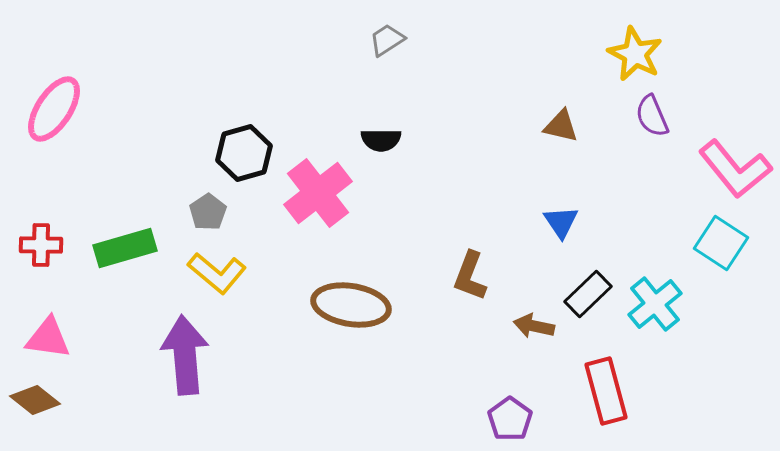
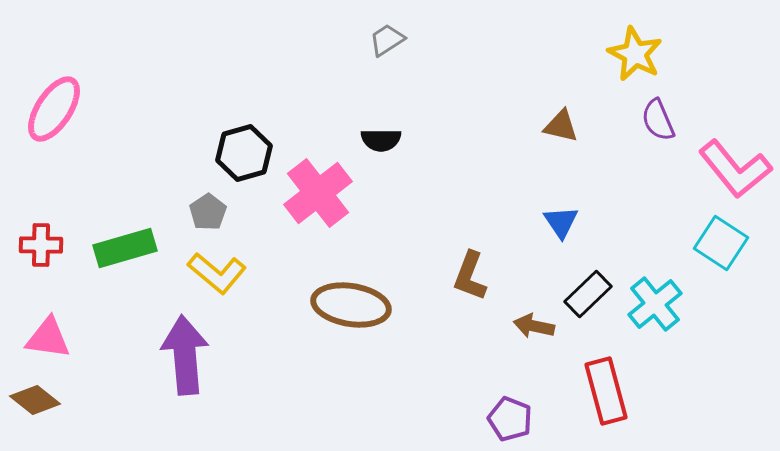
purple semicircle: moved 6 px right, 4 px down
purple pentagon: rotated 15 degrees counterclockwise
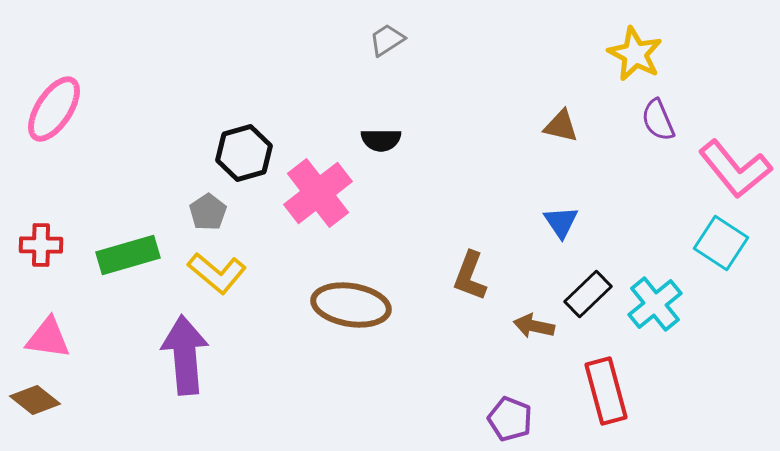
green rectangle: moved 3 px right, 7 px down
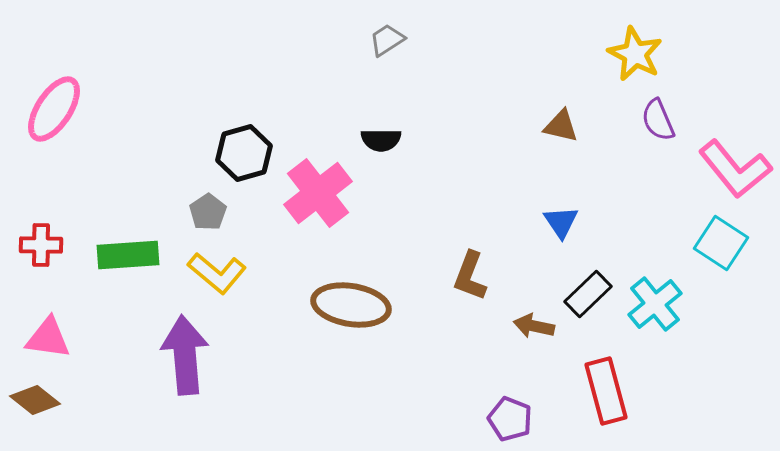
green rectangle: rotated 12 degrees clockwise
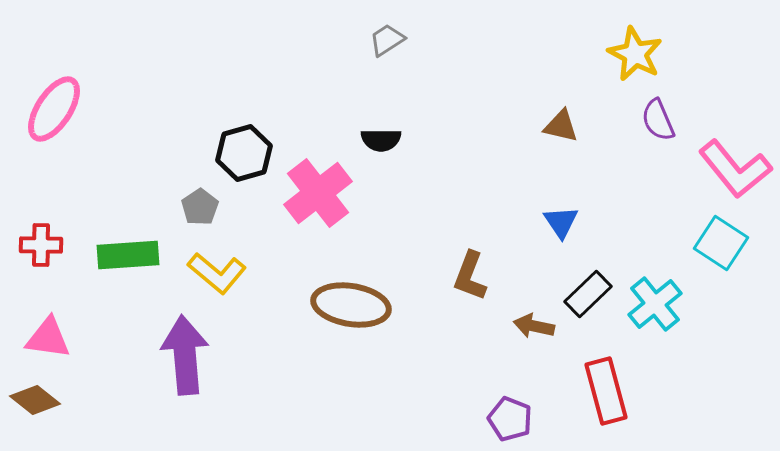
gray pentagon: moved 8 px left, 5 px up
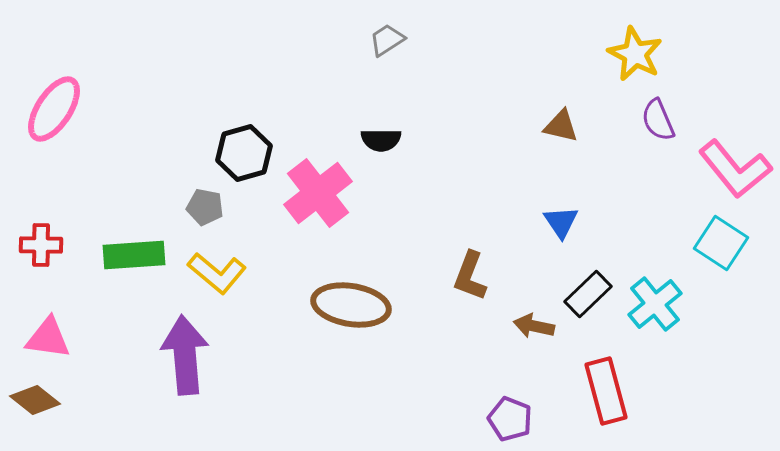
gray pentagon: moved 5 px right; rotated 27 degrees counterclockwise
green rectangle: moved 6 px right
